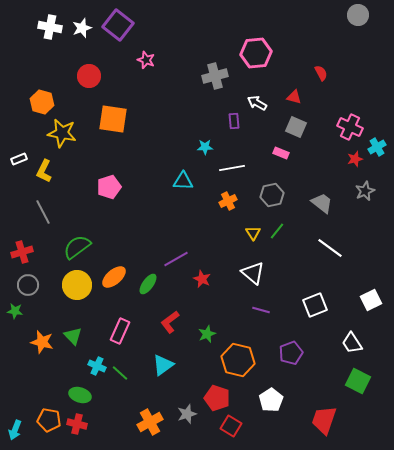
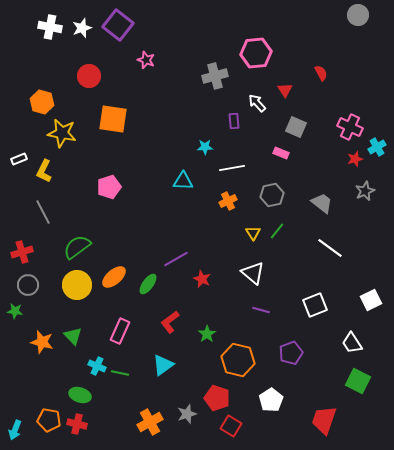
red triangle at (294, 97): moved 9 px left, 7 px up; rotated 42 degrees clockwise
white arrow at (257, 103): rotated 18 degrees clockwise
green star at (207, 334): rotated 12 degrees counterclockwise
green line at (120, 373): rotated 30 degrees counterclockwise
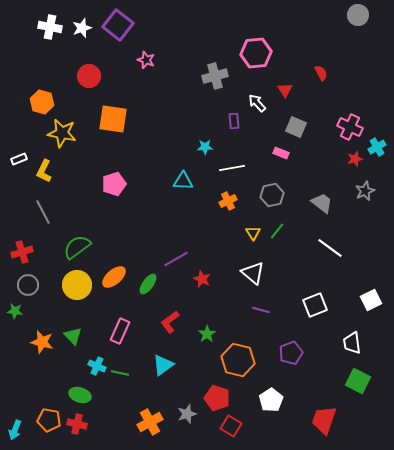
pink pentagon at (109, 187): moved 5 px right, 3 px up
white trapezoid at (352, 343): rotated 25 degrees clockwise
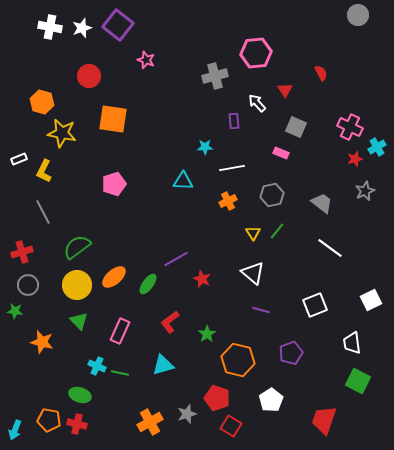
green triangle at (73, 336): moved 6 px right, 15 px up
cyan triangle at (163, 365): rotated 20 degrees clockwise
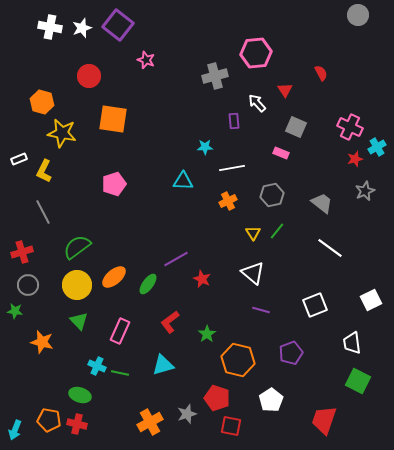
red square at (231, 426): rotated 20 degrees counterclockwise
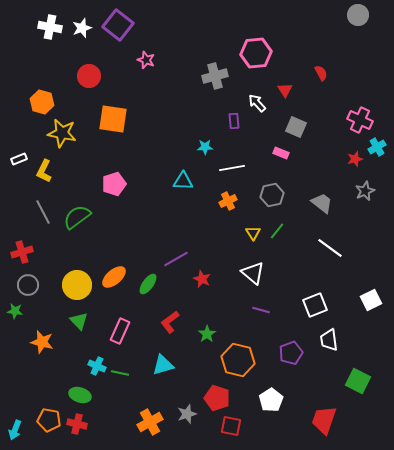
pink cross at (350, 127): moved 10 px right, 7 px up
green semicircle at (77, 247): moved 30 px up
white trapezoid at (352, 343): moved 23 px left, 3 px up
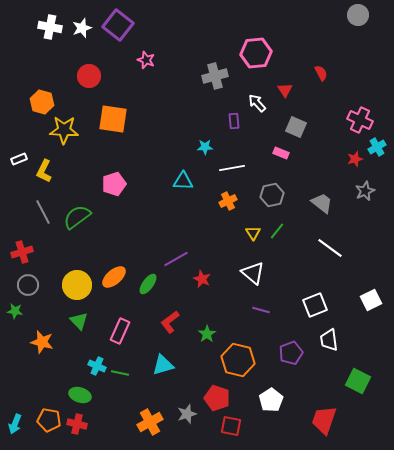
yellow star at (62, 133): moved 2 px right, 3 px up; rotated 8 degrees counterclockwise
cyan arrow at (15, 430): moved 6 px up
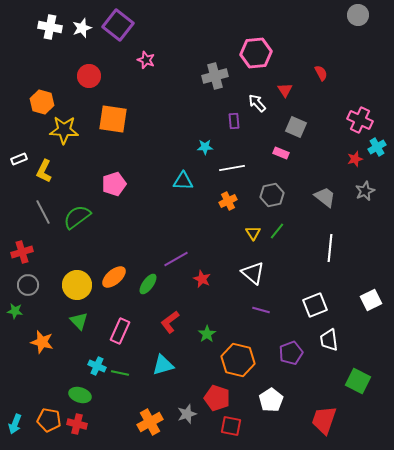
gray trapezoid at (322, 203): moved 3 px right, 6 px up
white line at (330, 248): rotated 60 degrees clockwise
